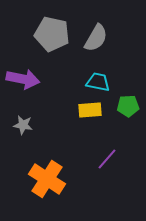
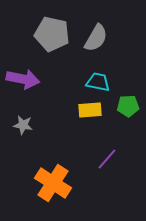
orange cross: moved 6 px right, 4 px down
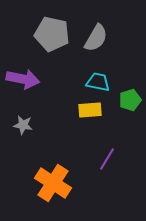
green pentagon: moved 2 px right, 6 px up; rotated 15 degrees counterclockwise
purple line: rotated 10 degrees counterclockwise
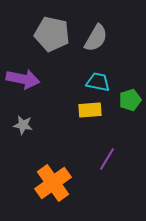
orange cross: rotated 21 degrees clockwise
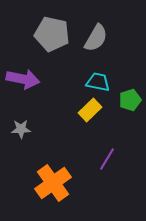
yellow rectangle: rotated 40 degrees counterclockwise
gray star: moved 2 px left, 4 px down; rotated 12 degrees counterclockwise
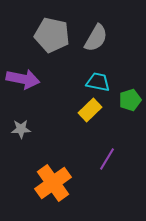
gray pentagon: moved 1 px down
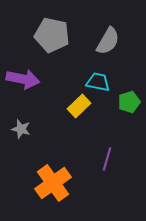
gray semicircle: moved 12 px right, 3 px down
green pentagon: moved 1 px left, 2 px down
yellow rectangle: moved 11 px left, 4 px up
gray star: rotated 18 degrees clockwise
purple line: rotated 15 degrees counterclockwise
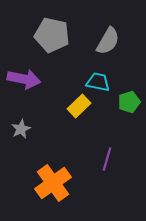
purple arrow: moved 1 px right
gray star: rotated 30 degrees clockwise
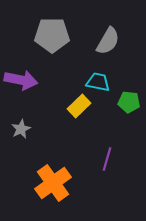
gray pentagon: rotated 12 degrees counterclockwise
purple arrow: moved 3 px left, 1 px down
green pentagon: rotated 25 degrees clockwise
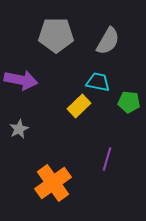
gray pentagon: moved 4 px right
gray star: moved 2 px left
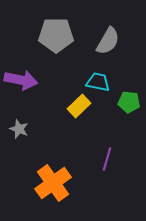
gray star: rotated 24 degrees counterclockwise
